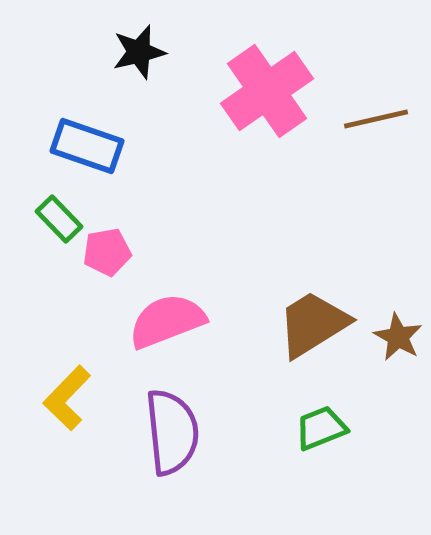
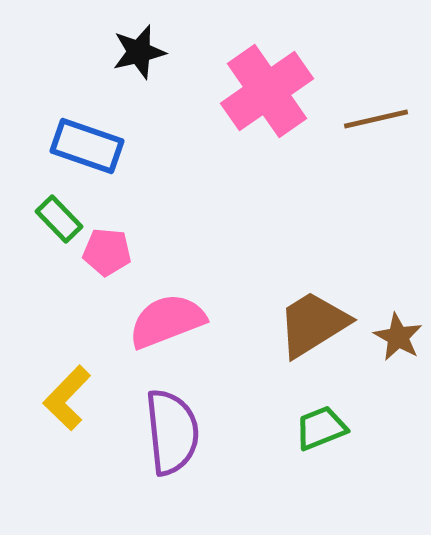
pink pentagon: rotated 15 degrees clockwise
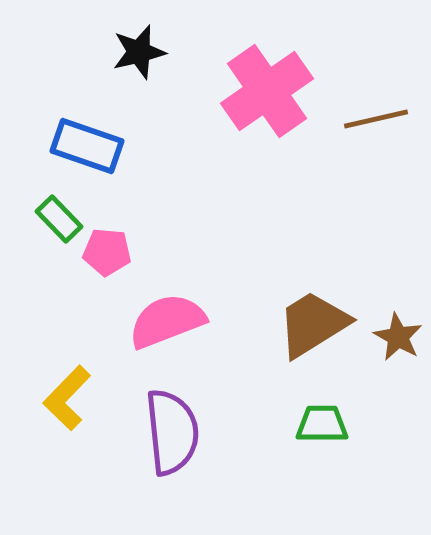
green trapezoid: moved 1 px right, 4 px up; rotated 22 degrees clockwise
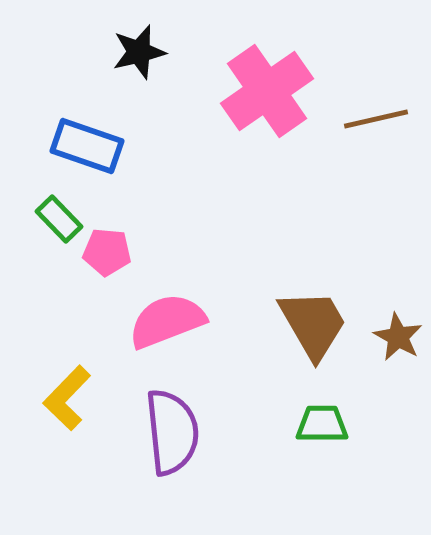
brown trapezoid: rotated 92 degrees clockwise
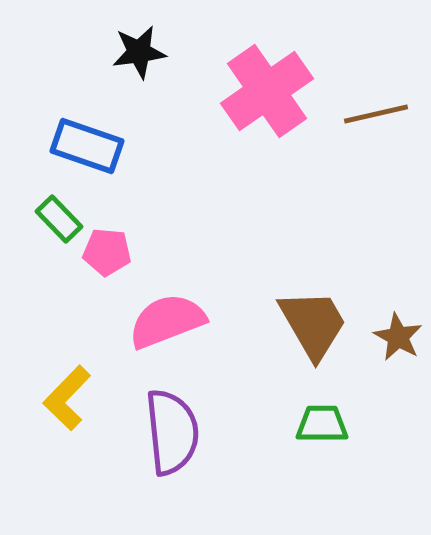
black star: rotated 6 degrees clockwise
brown line: moved 5 px up
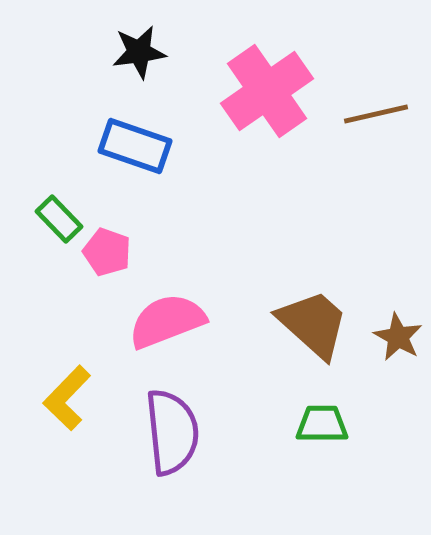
blue rectangle: moved 48 px right
pink pentagon: rotated 15 degrees clockwise
brown trapezoid: rotated 18 degrees counterclockwise
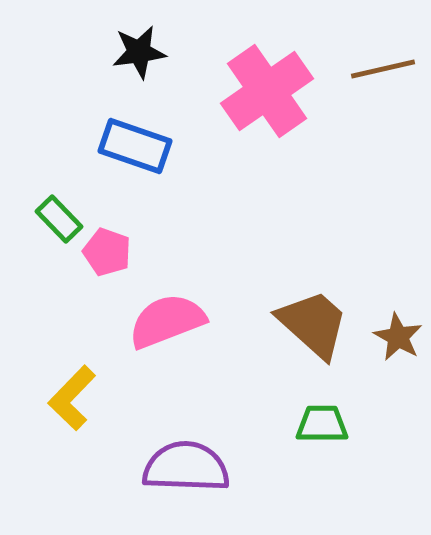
brown line: moved 7 px right, 45 px up
yellow L-shape: moved 5 px right
purple semicircle: moved 14 px right, 35 px down; rotated 82 degrees counterclockwise
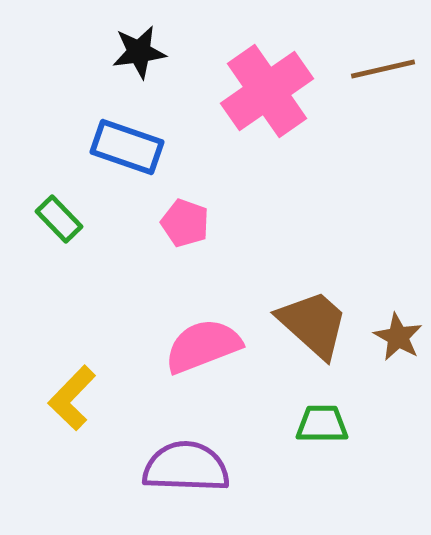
blue rectangle: moved 8 px left, 1 px down
pink pentagon: moved 78 px right, 29 px up
pink semicircle: moved 36 px right, 25 px down
